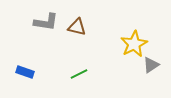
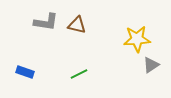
brown triangle: moved 2 px up
yellow star: moved 3 px right, 5 px up; rotated 24 degrees clockwise
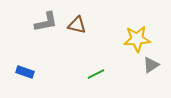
gray L-shape: rotated 20 degrees counterclockwise
green line: moved 17 px right
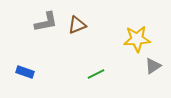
brown triangle: rotated 36 degrees counterclockwise
gray triangle: moved 2 px right, 1 px down
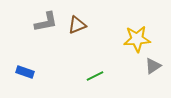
green line: moved 1 px left, 2 px down
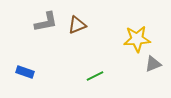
gray triangle: moved 2 px up; rotated 12 degrees clockwise
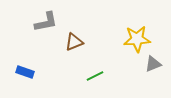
brown triangle: moved 3 px left, 17 px down
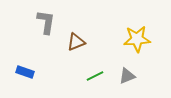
gray L-shape: rotated 70 degrees counterclockwise
brown triangle: moved 2 px right
gray triangle: moved 26 px left, 12 px down
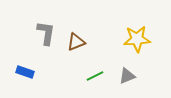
gray L-shape: moved 11 px down
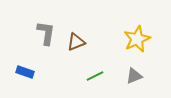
yellow star: rotated 20 degrees counterclockwise
gray triangle: moved 7 px right
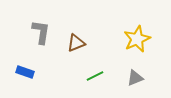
gray L-shape: moved 5 px left, 1 px up
brown triangle: moved 1 px down
gray triangle: moved 1 px right, 2 px down
